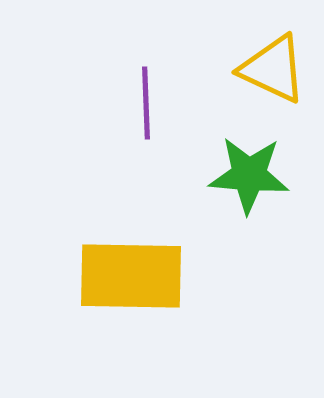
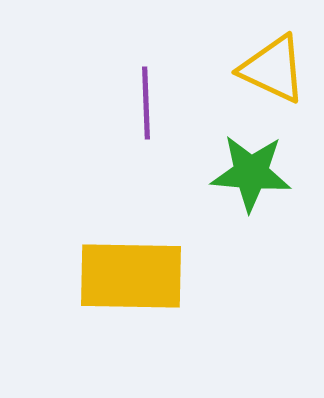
green star: moved 2 px right, 2 px up
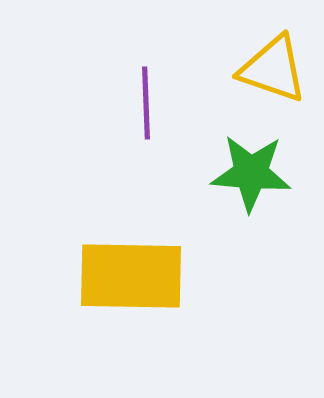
yellow triangle: rotated 6 degrees counterclockwise
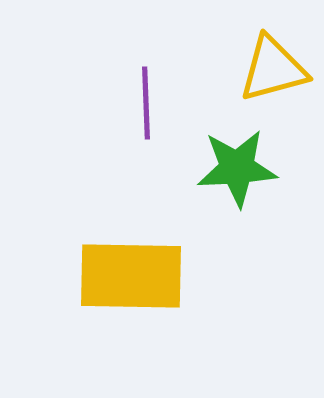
yellow triangle: rotated 34 degrees counterclockwise
green star: moved 14 px left, 5 px up; rotated 8 degrees counterclockwise
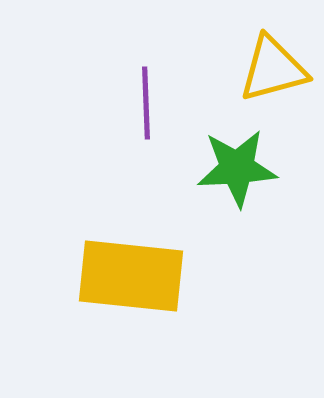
yellow rectangle: rotated 5 degrees clockwise
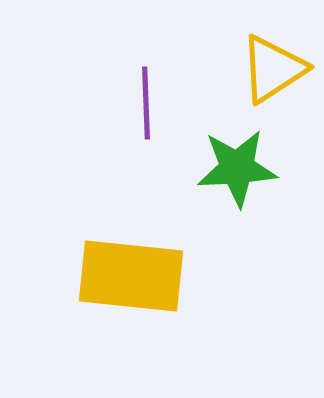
yellow triangle: rotated 18 degrees counterclockwise
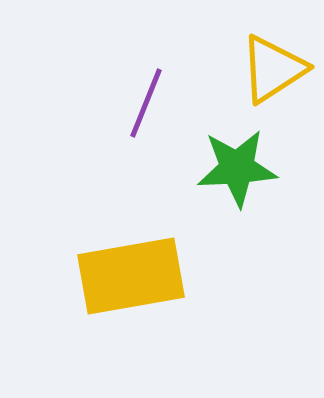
purple line: rotated 24 degrees clockwise
yellow rectangle: rotated 16 degrees counterclockwise
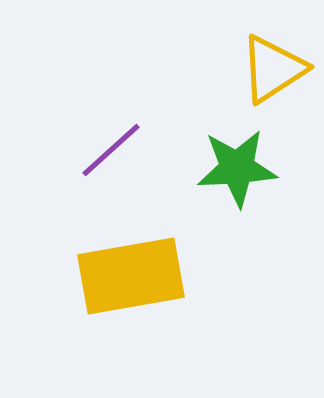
purple line: moved 35 px left, 47 px down; rotated 26 degrees clockwise
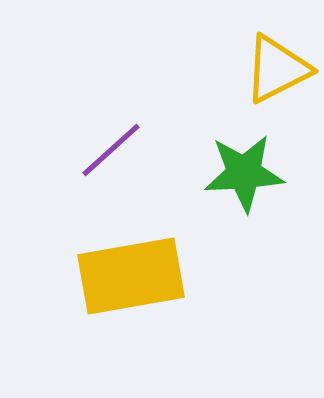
yellow triangle: moved 4 px right; rotated 6 degrees clockwise
green star: moved 7 px right, 5 px down
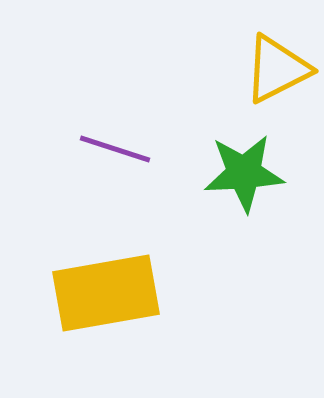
purple line: moved 4 px right, 1 px up; rotated 60 degrees clockwise
yellow rectangle: moved 25 px left, 17 px down
